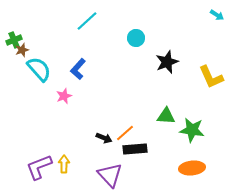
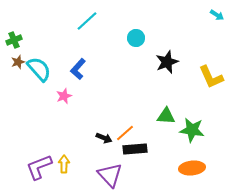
brown star: moved 4 px left, 12 px down
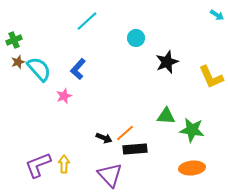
purple L-shape: moved 1 px left, 2 px up
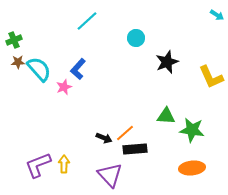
brown star: rotated 16 degrees clockwise
pink star: moved 9 px up
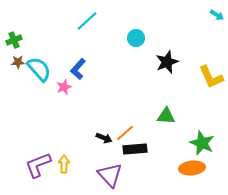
green star: moved 10 px right, 13 px down; rotated 15 degrees clockwise
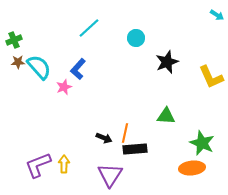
cyan line: moved 2 px right, 7 px down
cyan semicircle: moved 2 px up
orange line: rotated 36 degrees counterclockwise
purple triangle: rotated 16 degrees clockwise
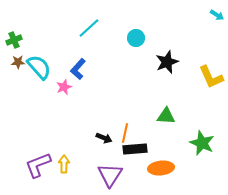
orange ellipse: moved 31 px left
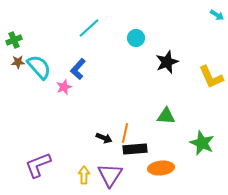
yellow arrow: moved 20 px right, 11 px down
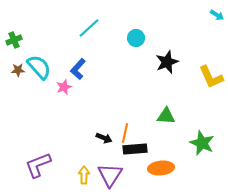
brown star: moved 8 px down
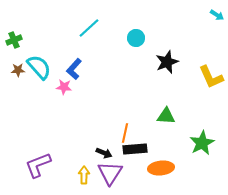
blue L-shape: moved 4 px left
pink star: rotated 28 degrees clockwise
black arrow: moved 15 px down
green star: rotated 20 degrees clockwise
purple triangle: moved 2 px up
